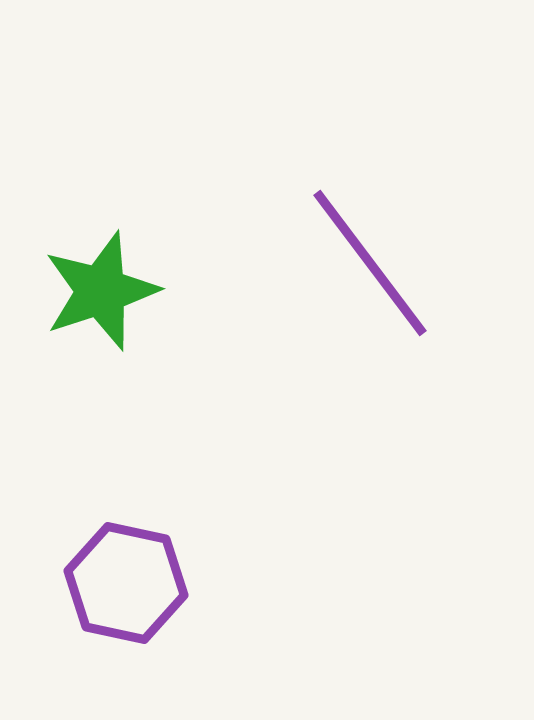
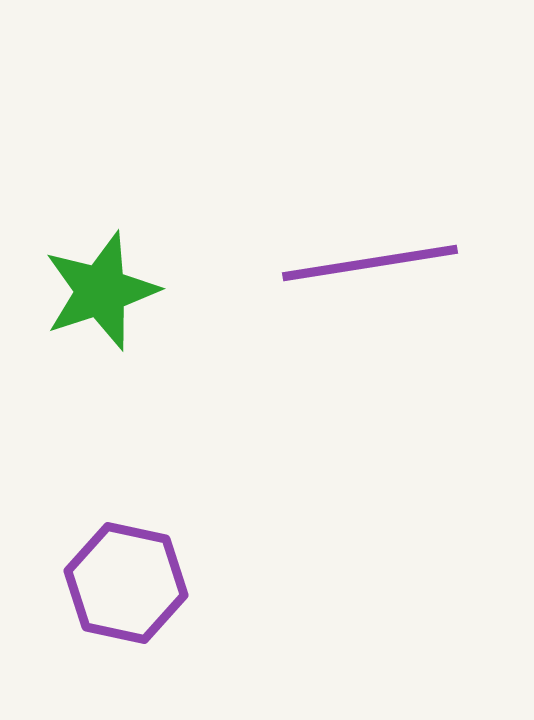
purple line: rotated 62 degrees counterclockwise
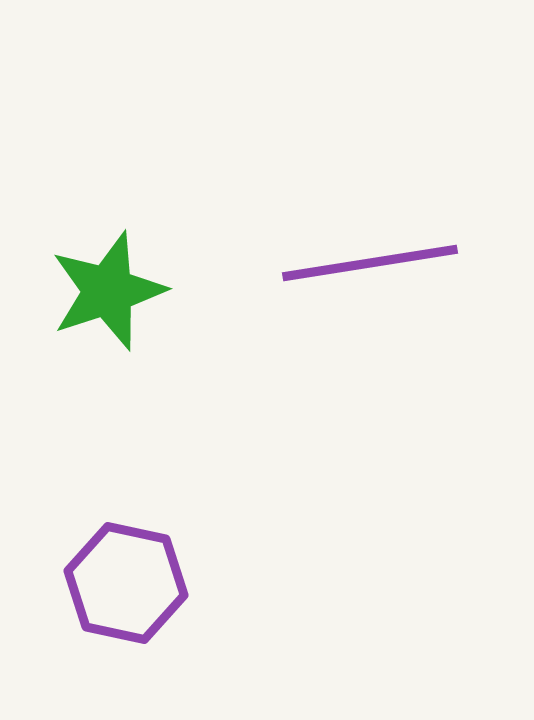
green star: moved 7 px right
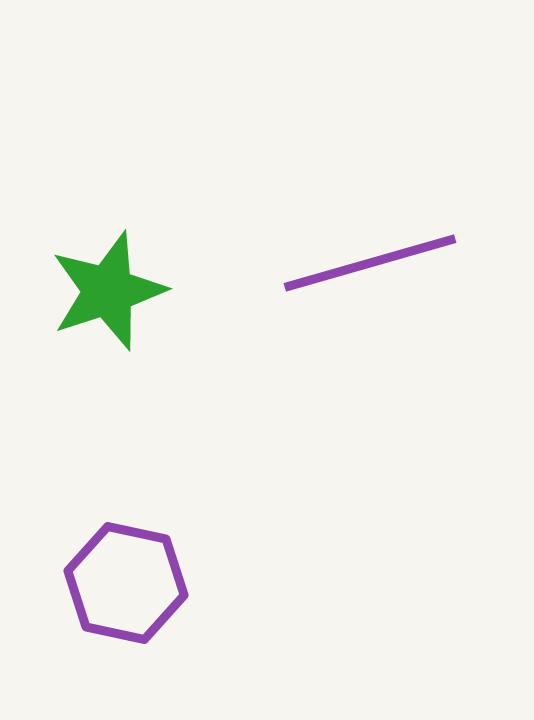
purple line: rotated 7 degrees counterclockwise
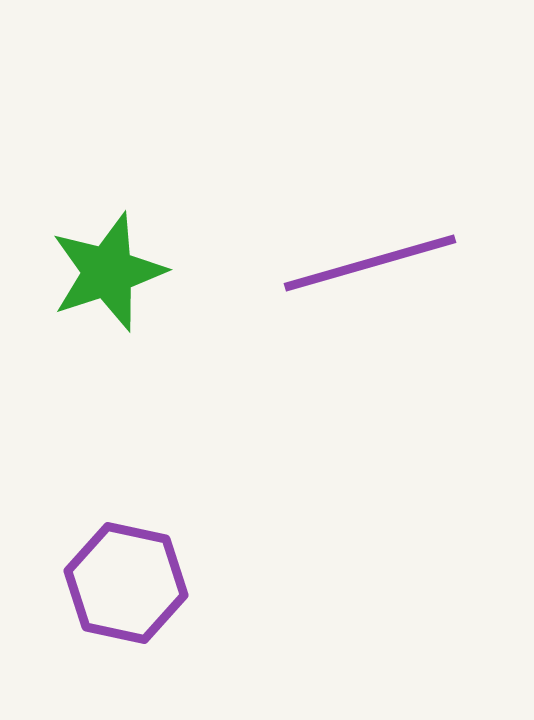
green star: moved 19 px up
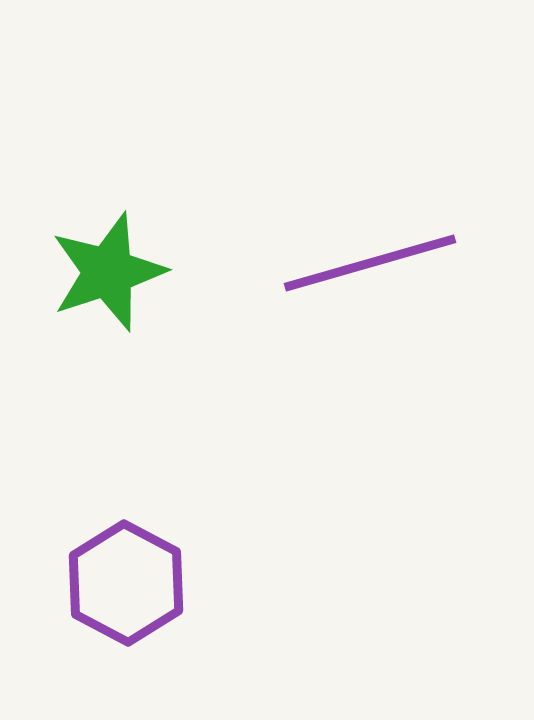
purple hexagon: rotated 16 degrees clockwise
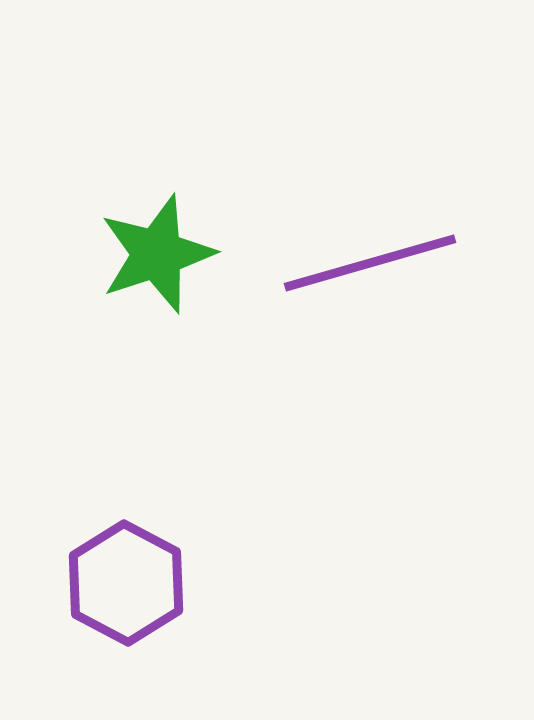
green star: moved 49 px right, 18 px up
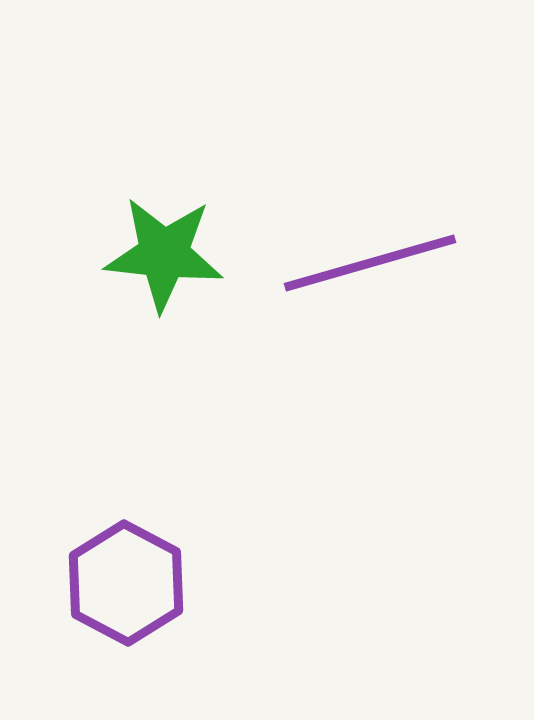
green star: moved 7 px right; rotated 24 degrees clockwise
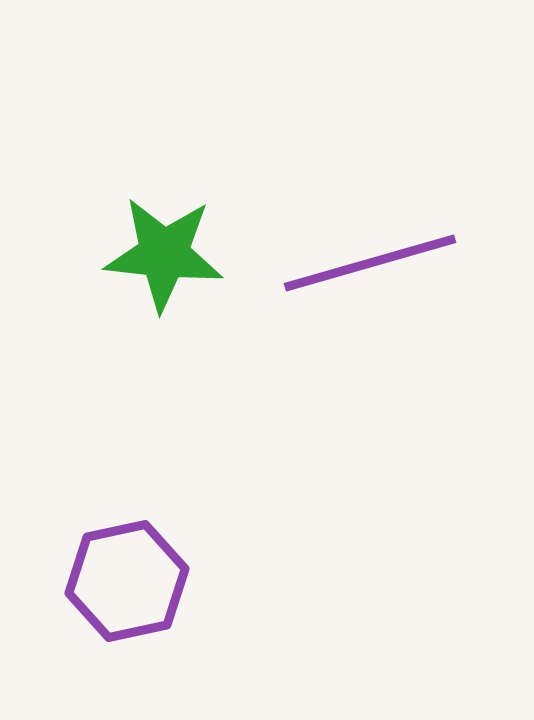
purple hexagon: moved 1 px right, 2 px up; rotated 20 degrees clockwise
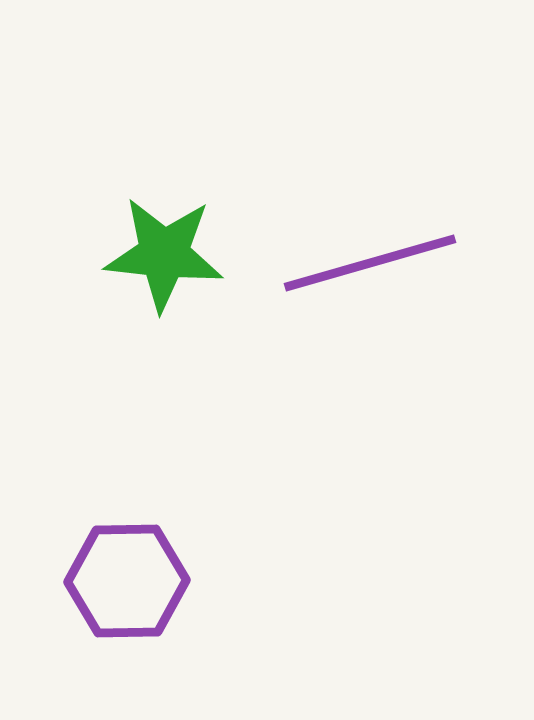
purple hexagon: rotated 11 degrees clockwise
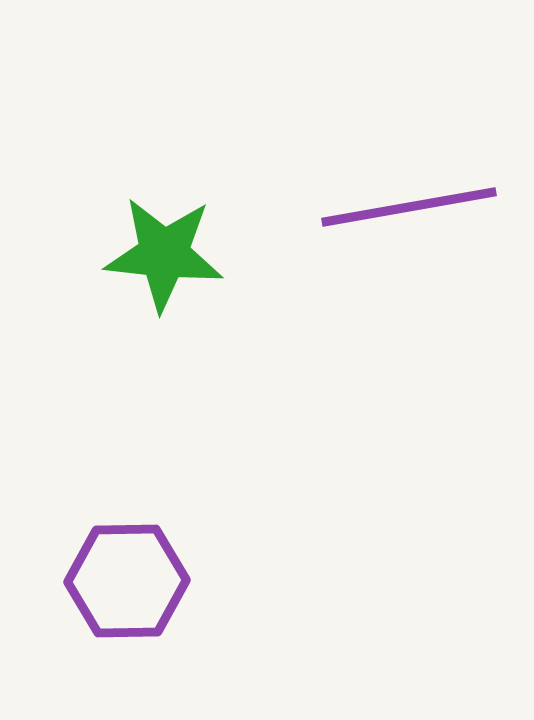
purple line: moved 39 px right, 56 px up; rotated 6 degrees clockwise
